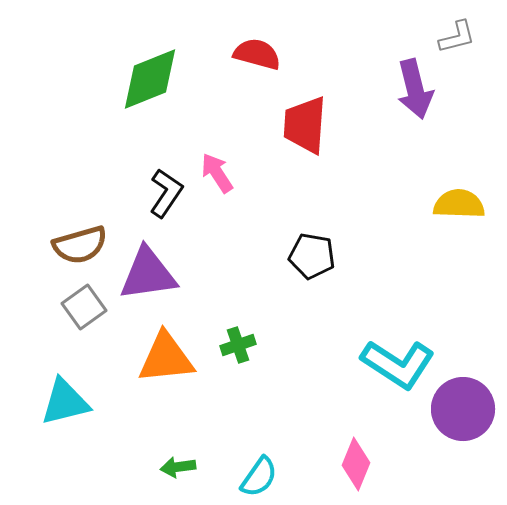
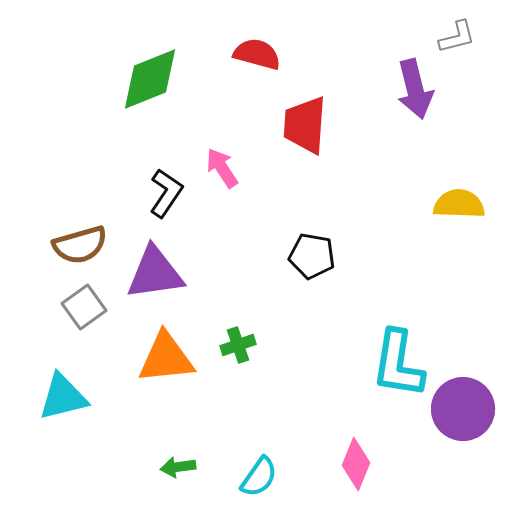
pink arrow: moved 5 px right, 5 px up
purple triangle: moved 7 px right, 1 px up
cyan L-shape: rotated 66 degrees clockwise
cyan triangle: moved 2 px left, 5 px up
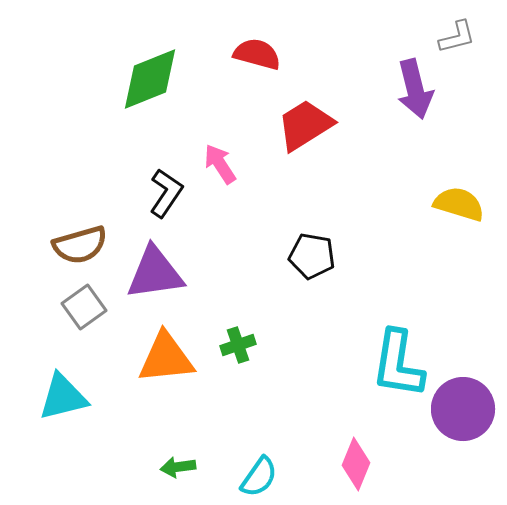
red trapezoid: rotated 54 degrees clockwise
pink arrow: moved 2 px left, 4 px up
yellow semicircle: rotated 15 degrees clockwise
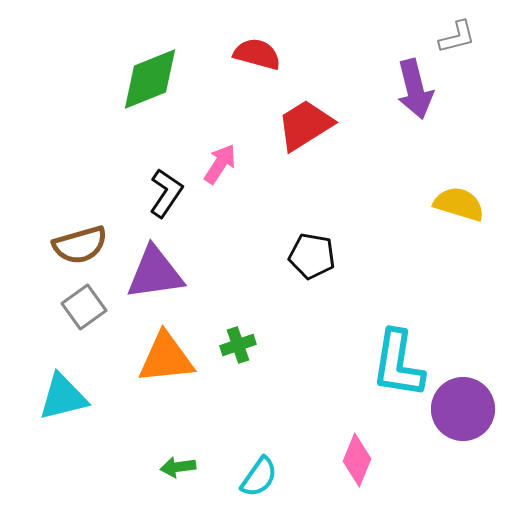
pink arrow: rotated 66 degrees clockwise
pink diamond: moved 1 px right, 4 px up
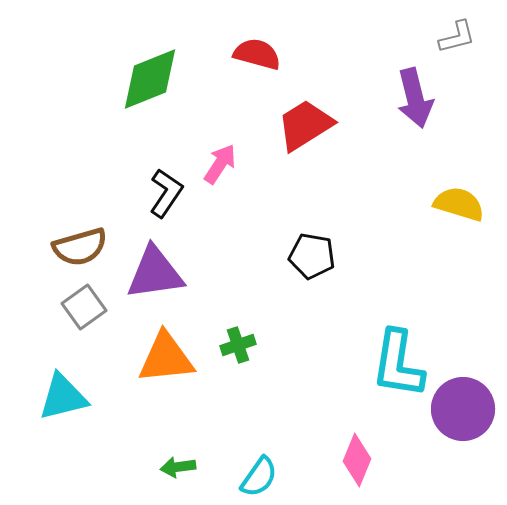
purple arrow: moved 9 px down
brown semicircle: moved 2 px down
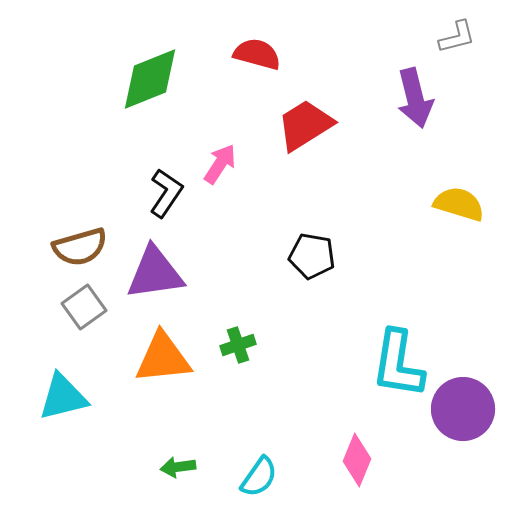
orange triangle: moved 3 px left
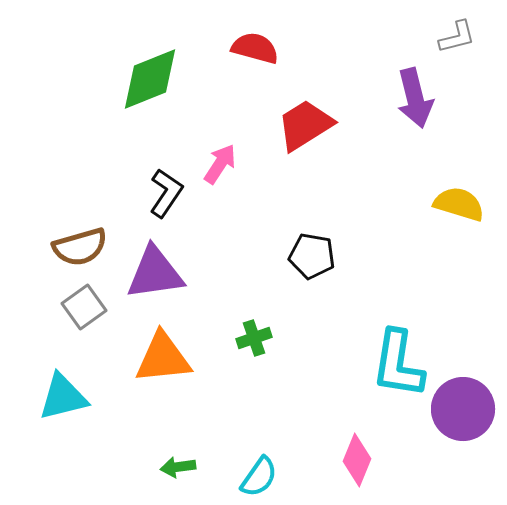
red semicircle: moved 2 px left, 6 px up
green cross: moved 16 px right, 7 px up
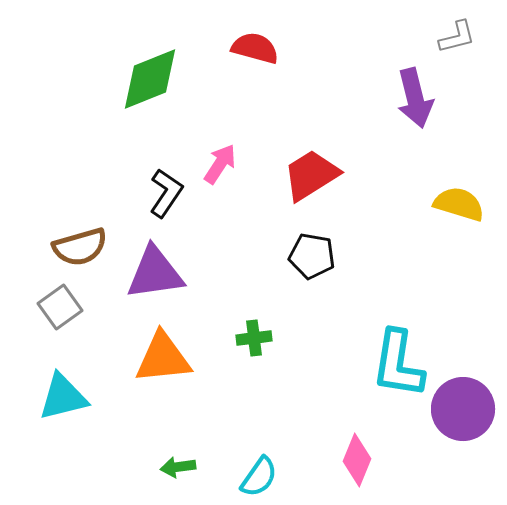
red trapezoid: moved 6 px right, 50 px down
gray square: moved 24 px left
green cross: rotated 12 degrees clockwise
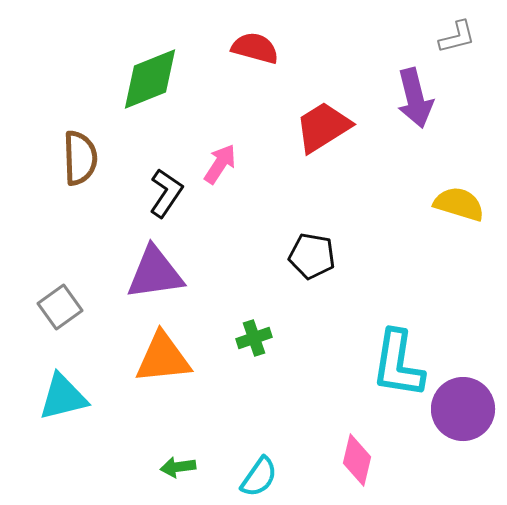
red trapezoid: moved 12 px right, 48 px up
brown semicircle: moved 89 px up; rotated 76 degrees counterclockwise
green cross: rotated 12 degrees counterclockwise
pink diamond: rotated 9 degrees counterclockwise
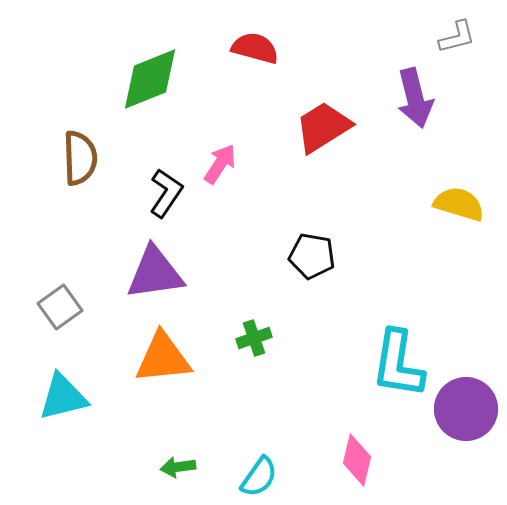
purple circle: moved 3 px right
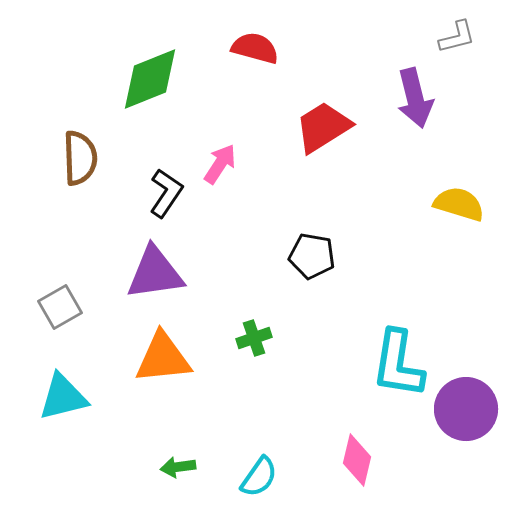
gray square: rotated 6 degrees clockwise
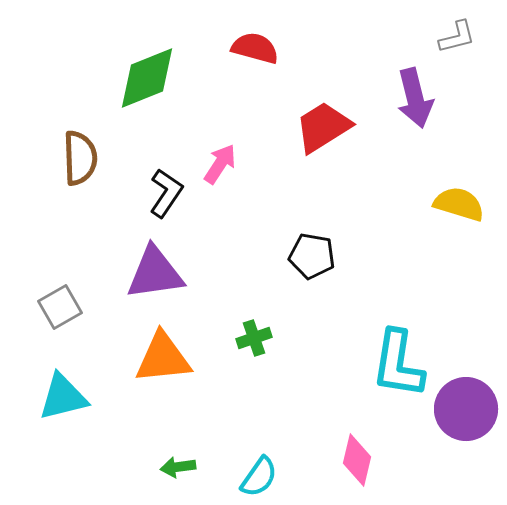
green diamond: moved 3 px left, 1 px up
